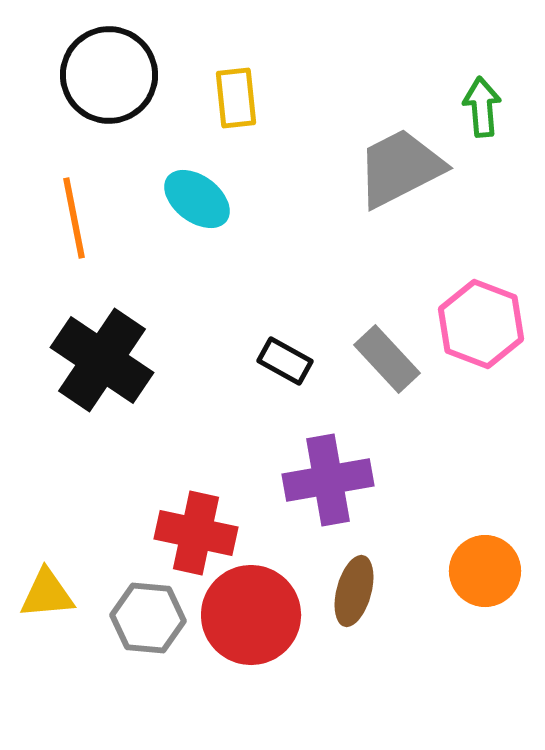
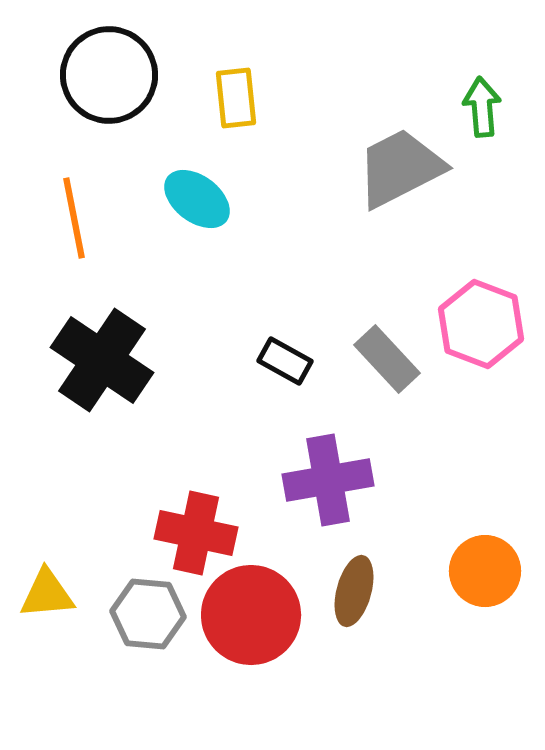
gray hexagon: moved 4 px up
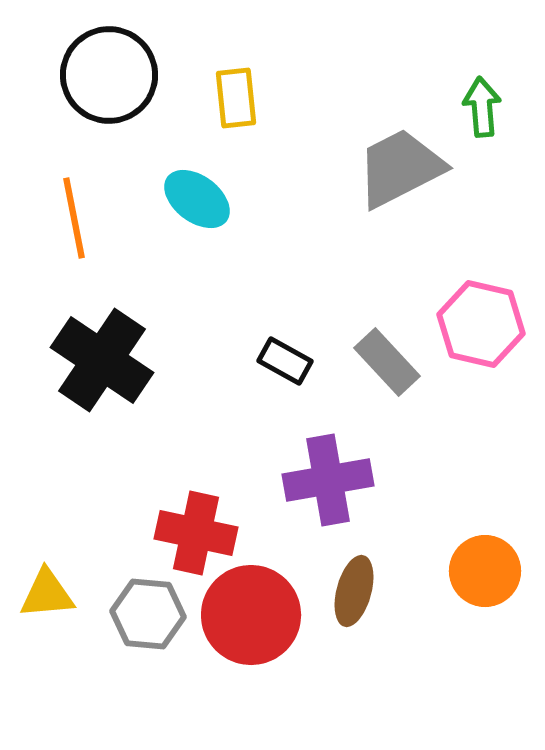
pink hexagon: rotated 8 degrees counterclockwise
gray rectangle: moved 3 px down
